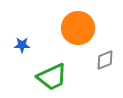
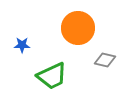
gray diamond: rotated 35 degrees clockwise
green trapezoid: moved 1 px up
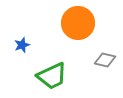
orange circle: moved 5 px up
blue star: rotated 21 degrees counterclockwise
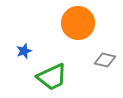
blue star: moved 2 px right, 6 px down
green trapezoid: moved 1 px down
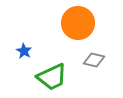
blue star: rotated 21 degrees counterclockwise
gray diamond: moved 11 px left
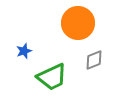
blue star: rotated 21 degrees clockwise
gray diamond: rotated 35 degrees counterclockwise
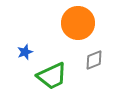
blue star: moved 1 px right, 1 px down
green trapezoid: moved 1 px up
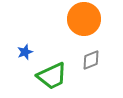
orange circle: moved 6 px right, 4 px up
gray diamond: moved 3 px left
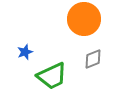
gray diamond: moved 2 px right, 1 px up
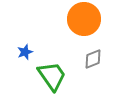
green trapezoid: rotated 100 degrees counterclockwise
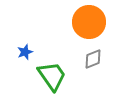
orange circle: moved 5 px right, 3 px down
